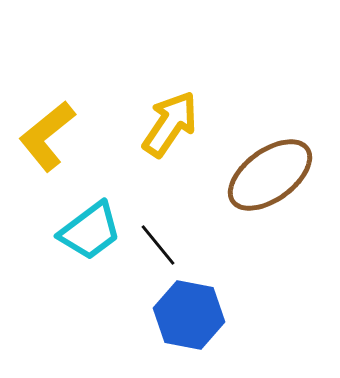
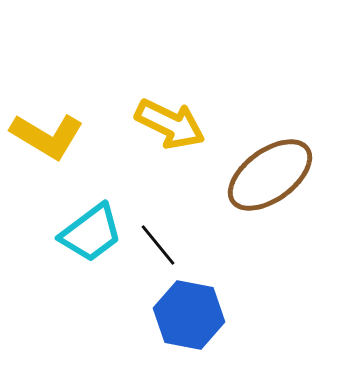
yellow arrow: rotated 82 degrees clockwise
yellow L-shape: rotated 110 degrees counterclockwise
cyan trapezoid: moved 1 px right, 2 px down
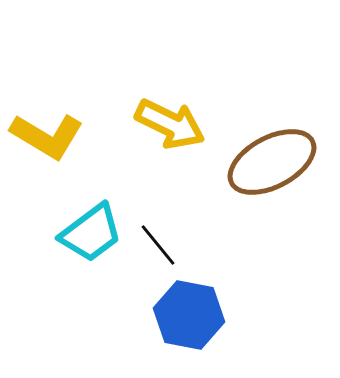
brown ellipse: moved 2 px right, 13 px up; rotated 8 degrees clockwise
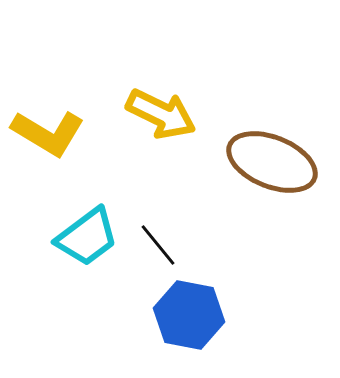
yellow arrow: moved 9 px left, 10 px up
yellow L-shape: moved 1 px right, 3 px up
brown ellipse: rotated 50 degrees clockwise
cyan trapezoid: moved 4 px left, 4 px down
